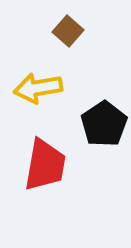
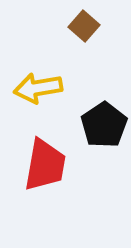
brown square: moved 16 px right, 5 px up
black pentagon: moved 1 px down
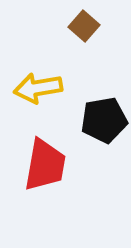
black pentagon: moved 5 px up; rotated 24 degrees clockwise
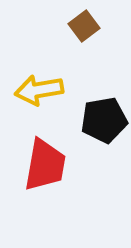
brown square: rotated 12 degrees clockwise
yellow arrow: moved 1 px right, 2 px down
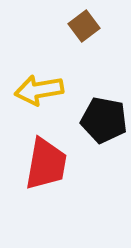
black pentagon: rotated 21 degrees clockwise
red trapezoid: moved 1 px right, 1 px up
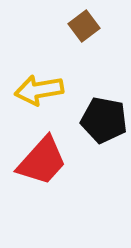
red trapezoid: moved 4 px left, 3 px up; rotated 32 degrees clockwise
